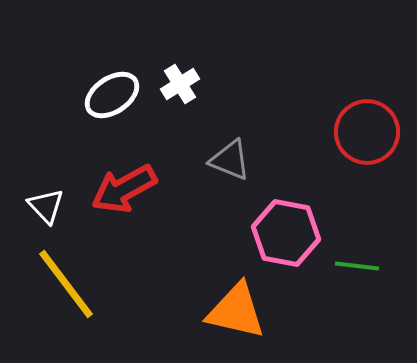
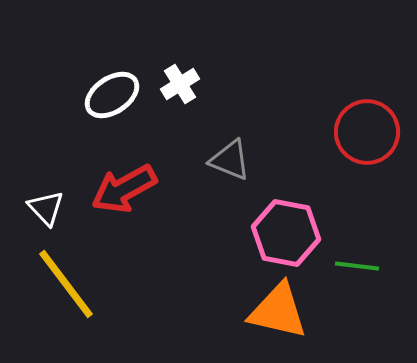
white triangle: moved 2 px down
orange triangle: moved 42 px right
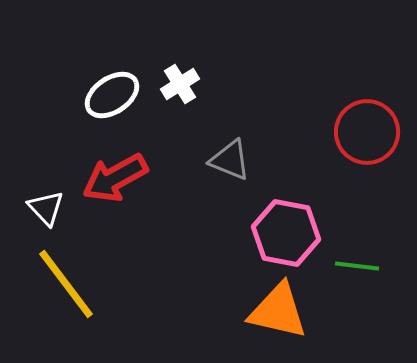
red arrow: moved 9 px left, 11 px up
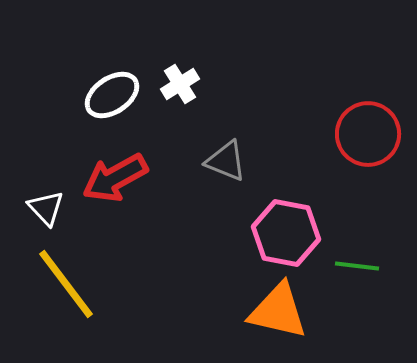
red circle: moved 1 px right, 2 px down
gray triangle: moved 4 px left, 1 px down
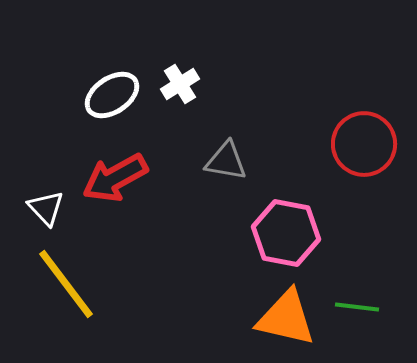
red circle: moved 4 px left, 10 px down
gray triangle: rotated 12 degrees counterclockwise
green line: moved 41 px down
orange triangle: moved 8 px right, 7 px down
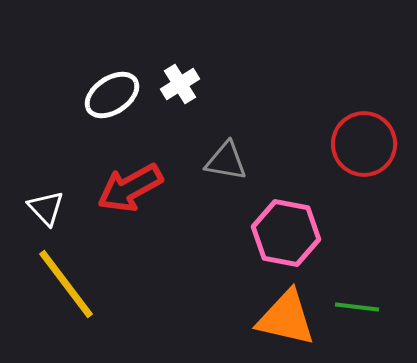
red arrow: moved 15 px right, 10 px down
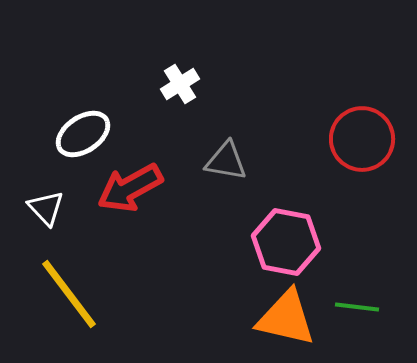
white ellipse: moved 29 px left, 39 px down
red circle: moved 2 px left, 5 px up
pink hexagon: moved 9 px down
yellow line: moved 3 px right, 10 px down
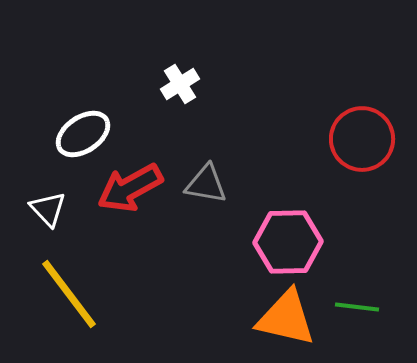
gray triangle: moved 20 px left, 23 px down
white triangle: moved 2 px right, 1 px down
pink hexagon: moved 2 px right; rotated 12 degrees counterclockwise
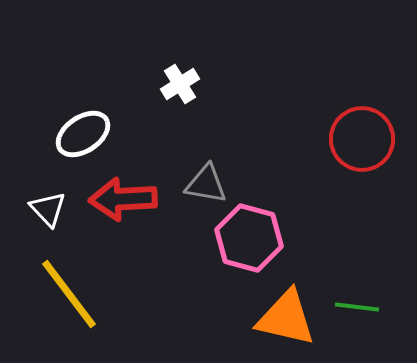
red arrow: moved 7 px left, 11 px down; rotated 26 degrees clockwise
pink hexagon: moved 39 px left, 4 px up; rotated 16 degrees clockwise
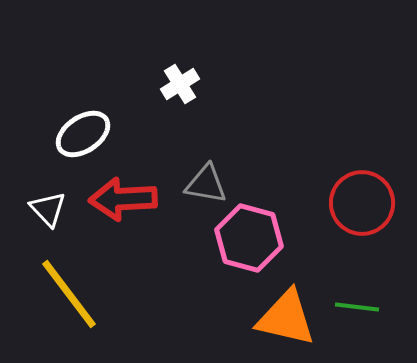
red circle: moved 64 px down
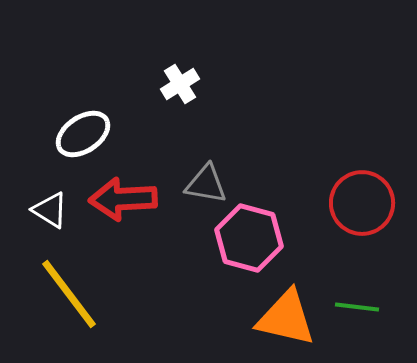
white triangle: moved 2 px right, 1 px down; rotated 15 degrees counterclockwise
